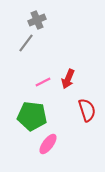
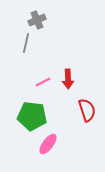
gray line: rotated 24 degrees counterclockwise
red arrow: rotated 24 degrees counterclockwise
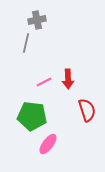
gray cross: rotated 12 degrees clockwise
pink line: moved 1 px right
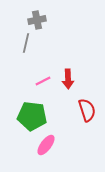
pink line: moved 1 px left, 1 px up
pink ellipse: moved 2 px left, 1 px down
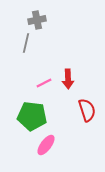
pink line: moved 1 px right, 2 px down
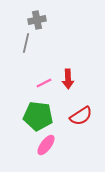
red semicircle: moved 6 px left, 6 px down; rotated 75 degrees clockwise
green pentagon: moved 6 px right
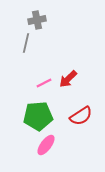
red arrow: rotated 48 degrees clockwise
green pentagon: rotated 12 degrees counterclockwise
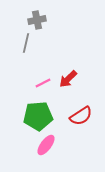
pink line: moved 1 px left
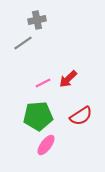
gray line: moved 3 px left; rotated 42 degrees clockwise
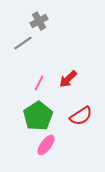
gray cross: moved 2 px right, 1 px down; rotated 18 degrees counterclockwise
pink line: moved 4 px left; rotated 35 degrees counterclockwise
green pentagon: rotated 28 degrees counterclockwise
